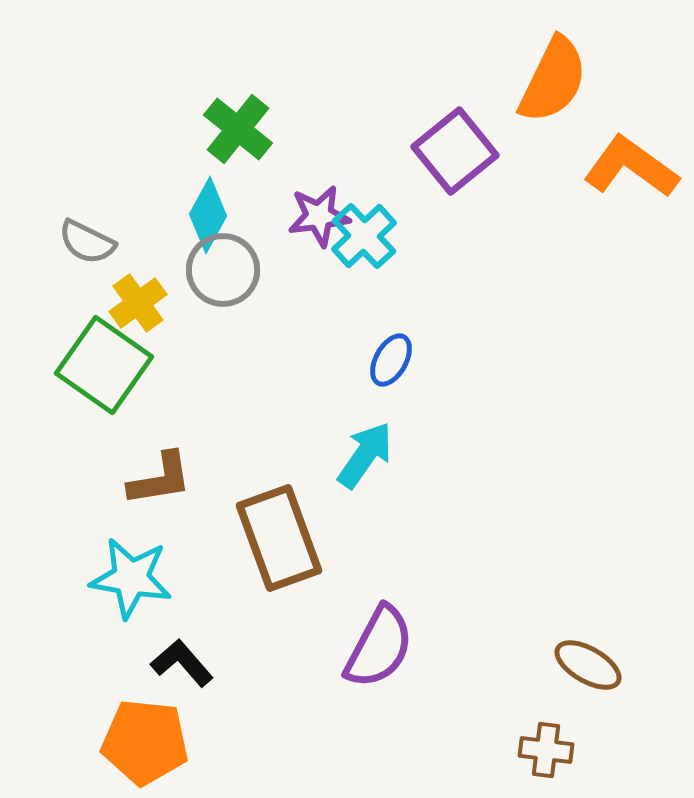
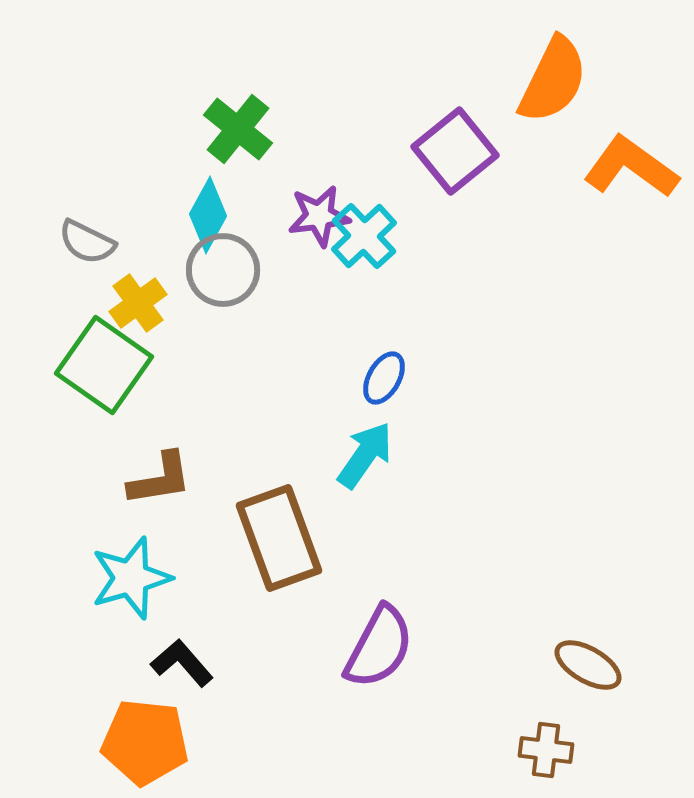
blue ellipse: moved 7 px left, 18 px down
cyan star: rotated 26 degrees counterclockwise
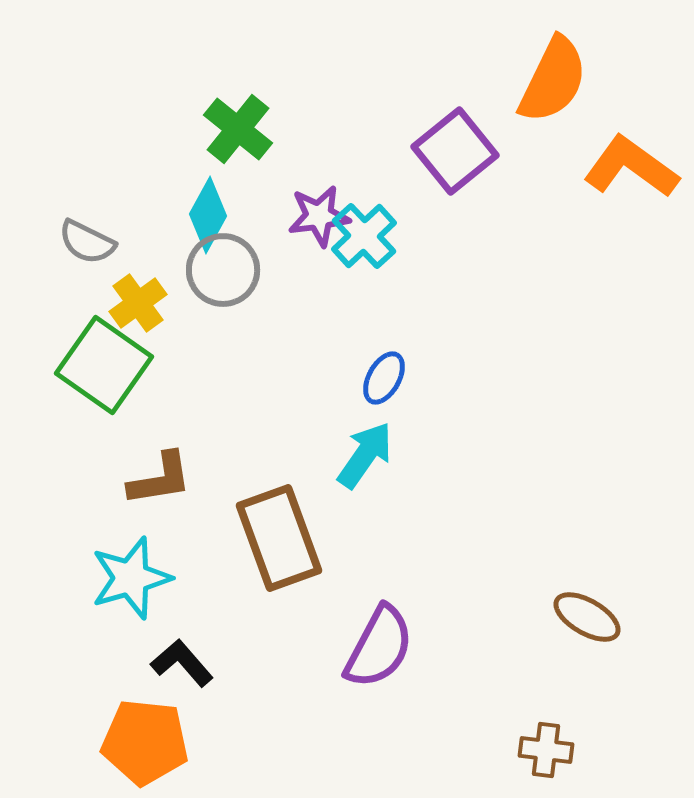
brown ellipse: moved 1 px left, 48 px up
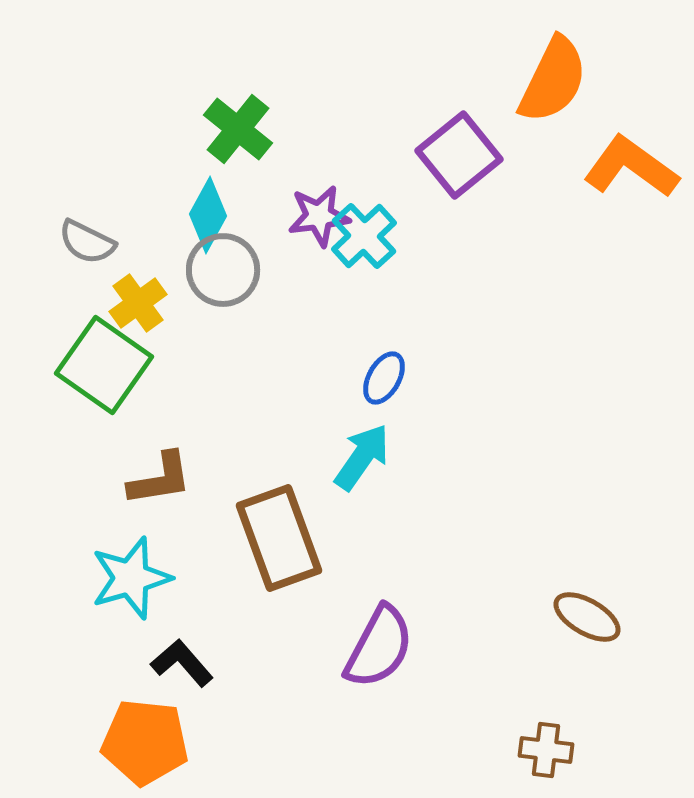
purple square: moved 4 px right, 4 px down
cyan arrow: moved 3 px left, 2 px down
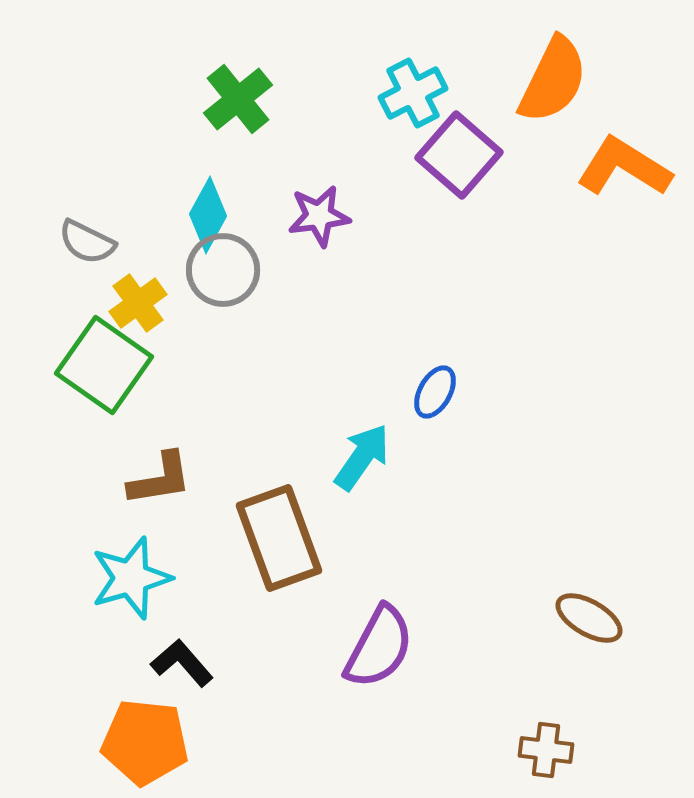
green cross: moved 30 px up; rotated 12 degrees clockwise
purple square: rotated 10 degrees counterclockwise
orange L-shape: moved 7 px left; rotated 4 degrees counterclockwise
cyan cross: moved 49 px right, 143 px up; rotated 16 degrees clockwise
blue ellipse: moved 51 px right, 14 px down
brown ellipse: moved 2 px right, 1 px down
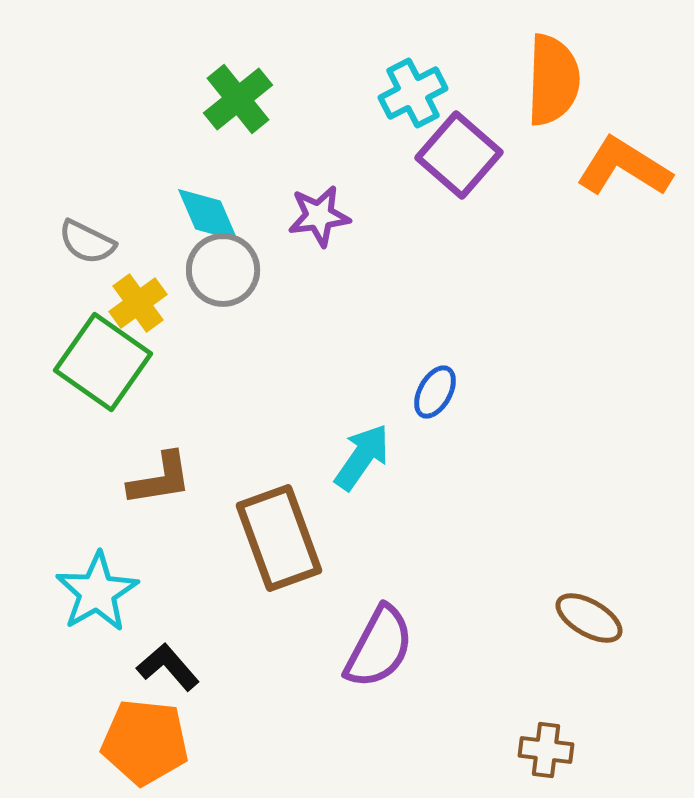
orange semicircle: rotated 24 degrees counterclockwise
cyan diamond: rotated 52 degrees counterclockwise
green square: moved 1 px left, 3 px up
cyan star: moved 34 px left, 14 px down; rotated 14 degrees counterclockwise
black L-shape: moved 14 px left, 4 px down
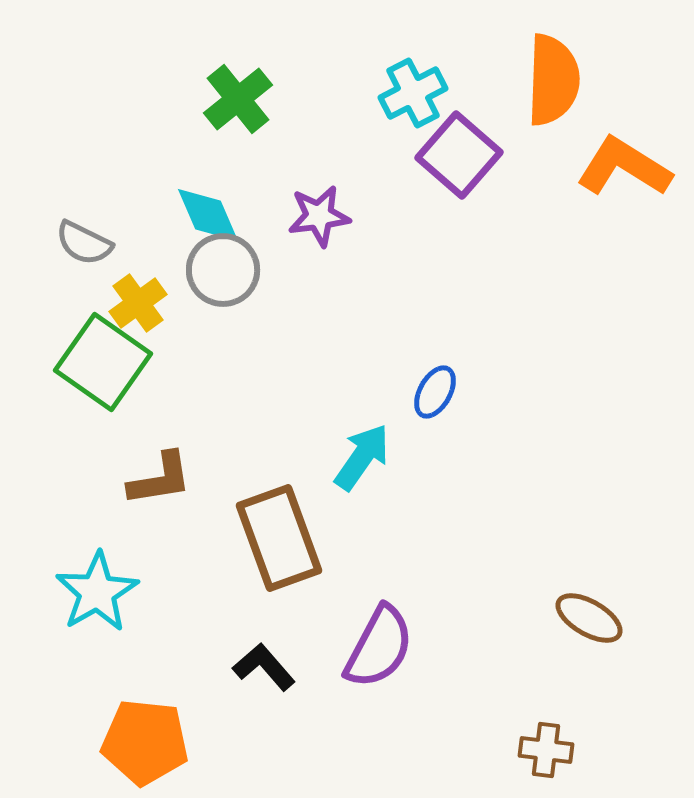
gray semicircle: moved 3 px left, 1 px down
black L-shape: moved 96 px right
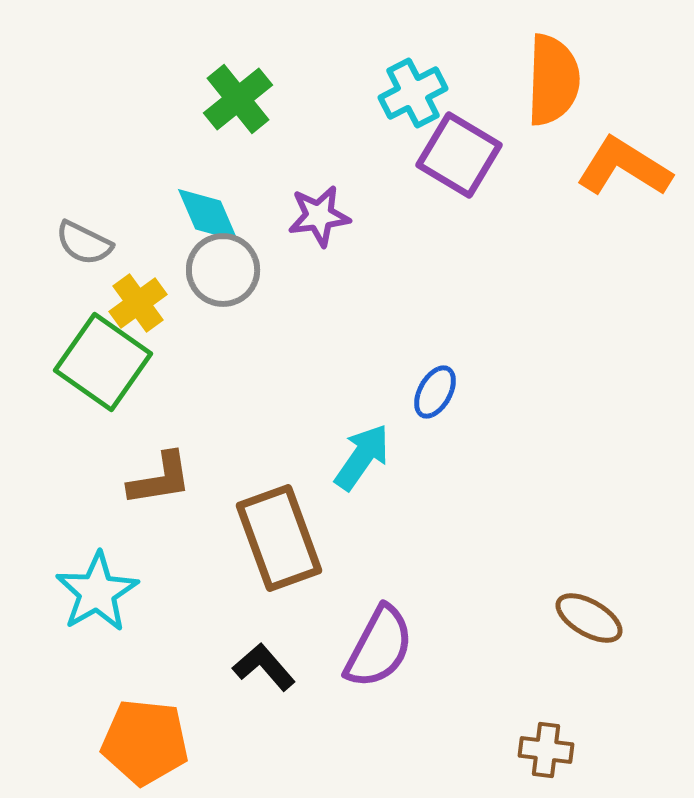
purple square: rotated 10 degrees counterclockwise
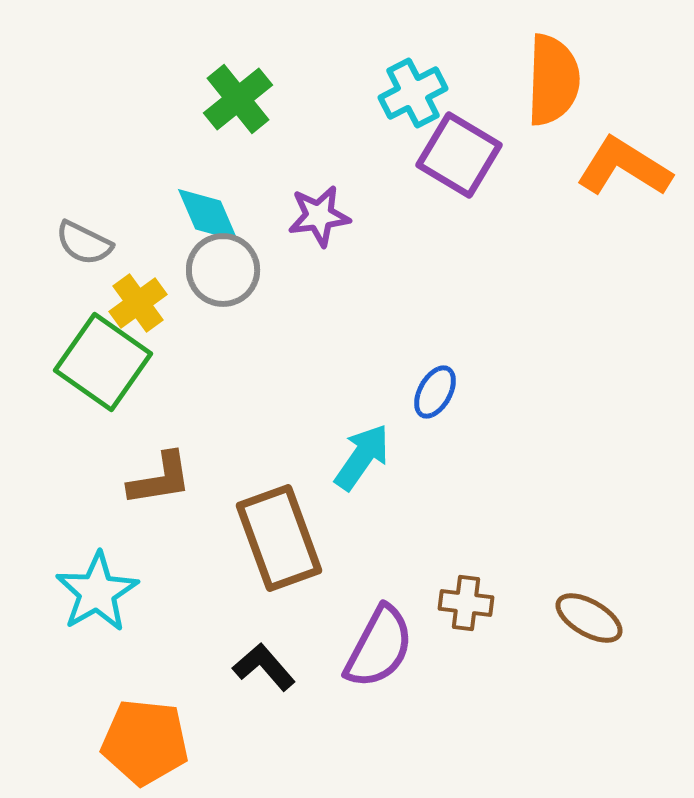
brown cross: moved 80 px left, 147 px up
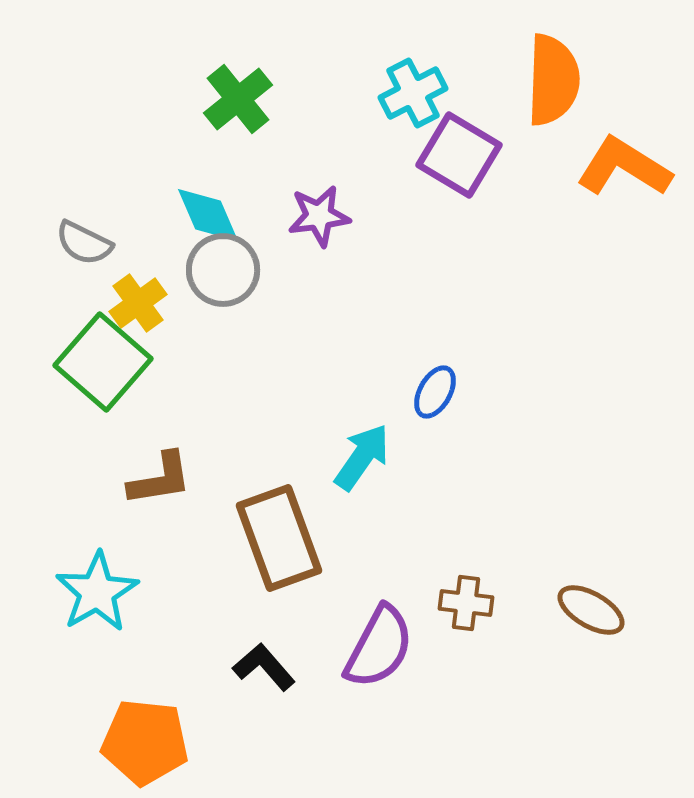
green square: rotated 6 degrees clockwise
brown ellipse: moved 2 px right, 8 px up
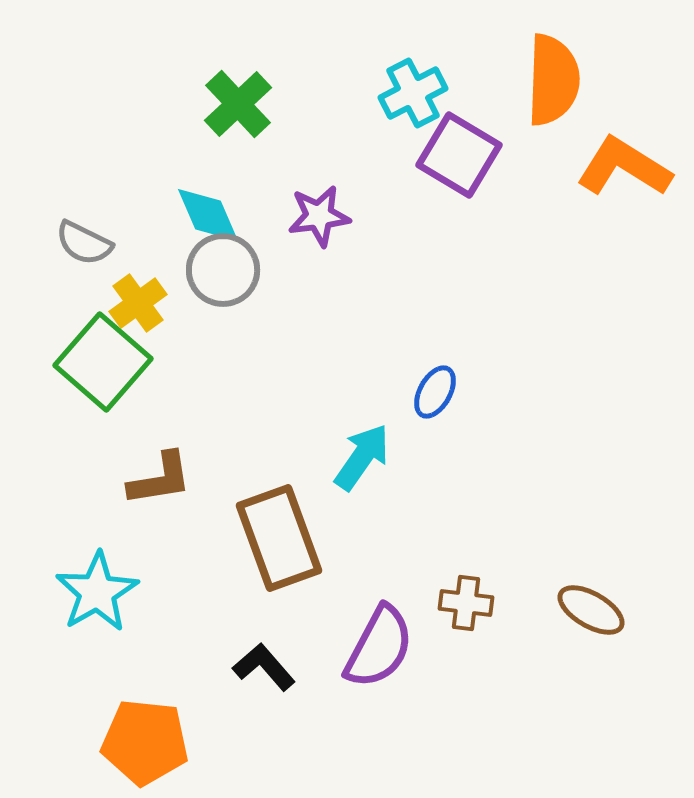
green cross: moved 5 px down; rotated 4 degrees counterclockwise
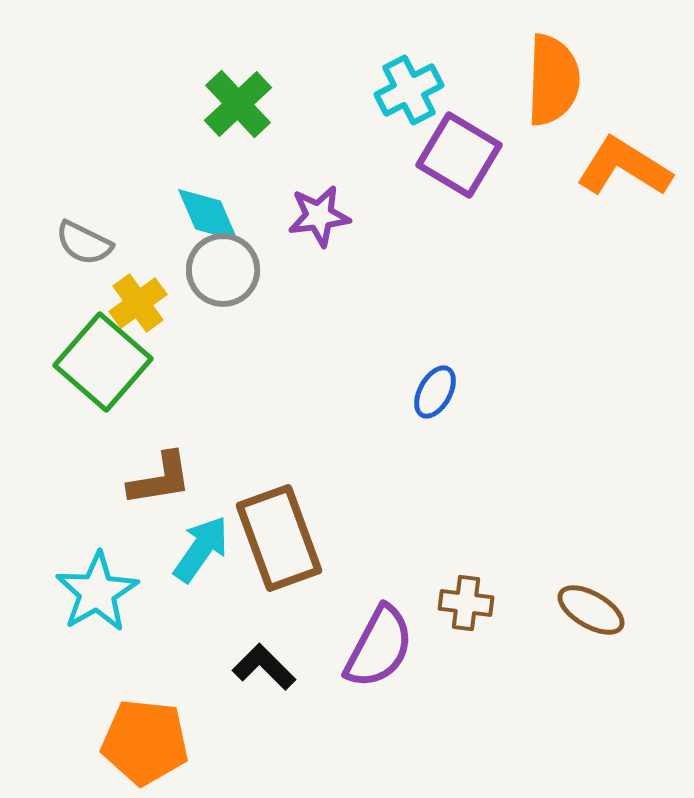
cyan cross: moved 4 px left, 3 px up
cyan arrow: moved 161 px left, 92 px down
black L-shape: rotated 4 degrees counterclockwise
